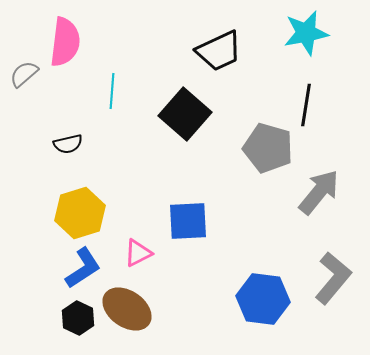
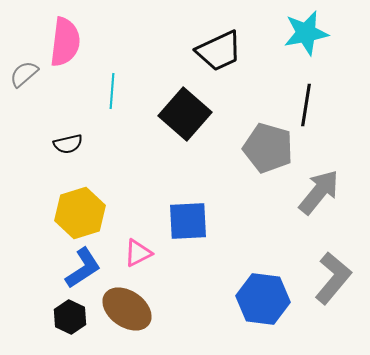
black hexagon: moved 8 px left, 1 px up
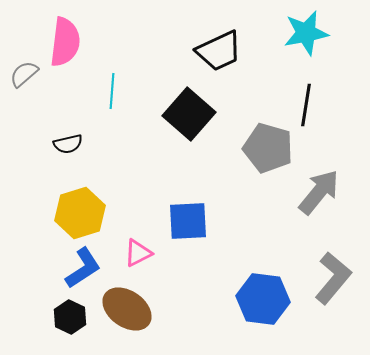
black square: moved 4 px right
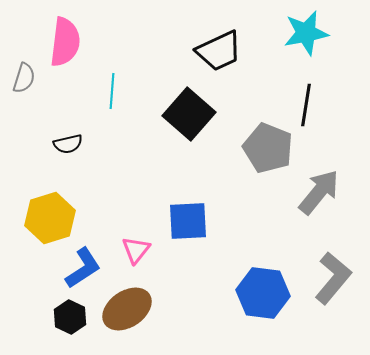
gray semicircle: moved 4 px down; rotated 148 degrees clockwise
gray pentagon: rotated 6 degrees clockwise
yellow hexagon: moved 30 px left, 5 px down
pink triangle: moved 2 px left, 3 px up; rotated 24 degrees counterclockwise
blue hexagon: moved 6 px up
brown ellipse: rotated 69 degrees counterclockwise
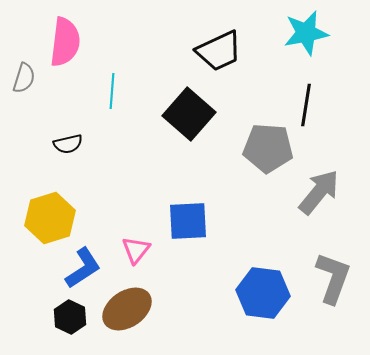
gray pentagon: rotated 18 degrees counterclockwise
gray L-shape: rotated 20 degrees counterclockwise
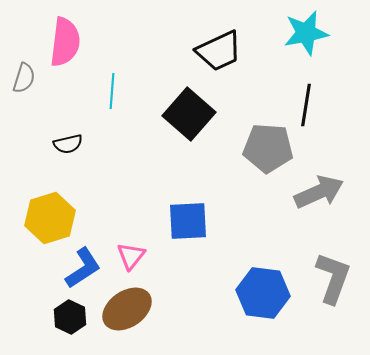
gray arrow: rotated 27 degrees clockwise
pink triangle: moved 5 px left, 6 px down
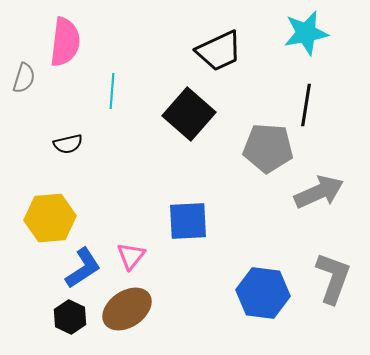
yellow hexagon: rotated 12 degrees clockwise
